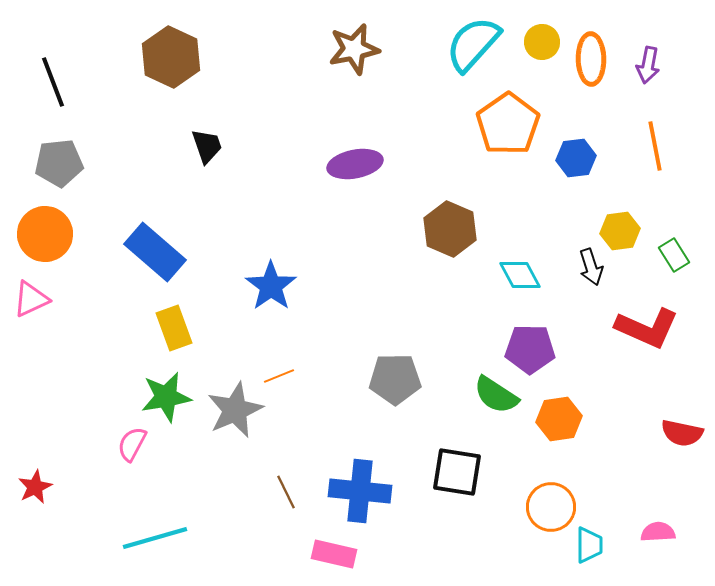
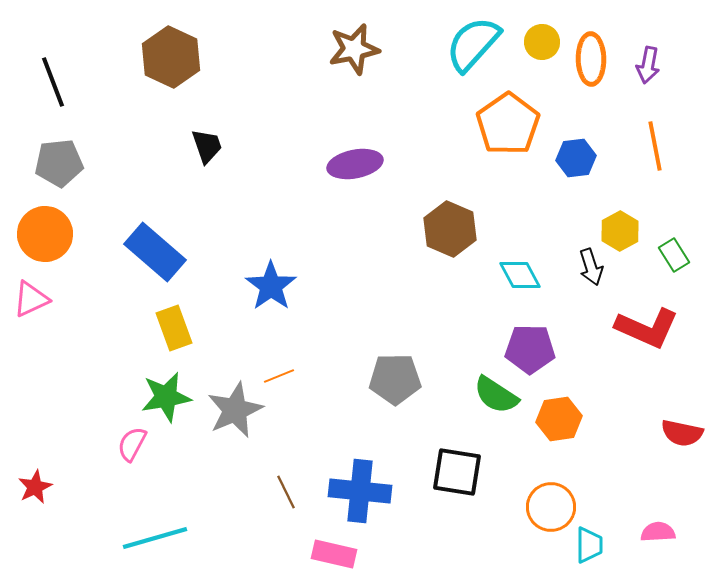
yellow hexagon at (620, 231): rotated 21 degrees counterclockwise
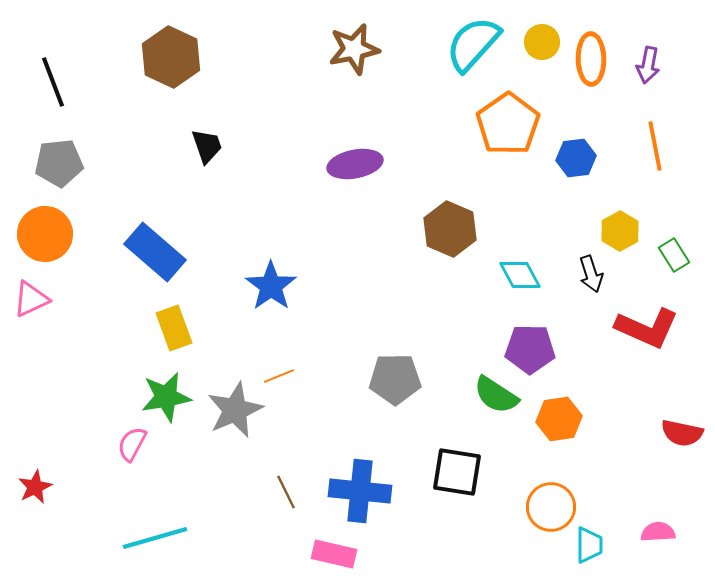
black arrow at (591, 267): moved 7 px down
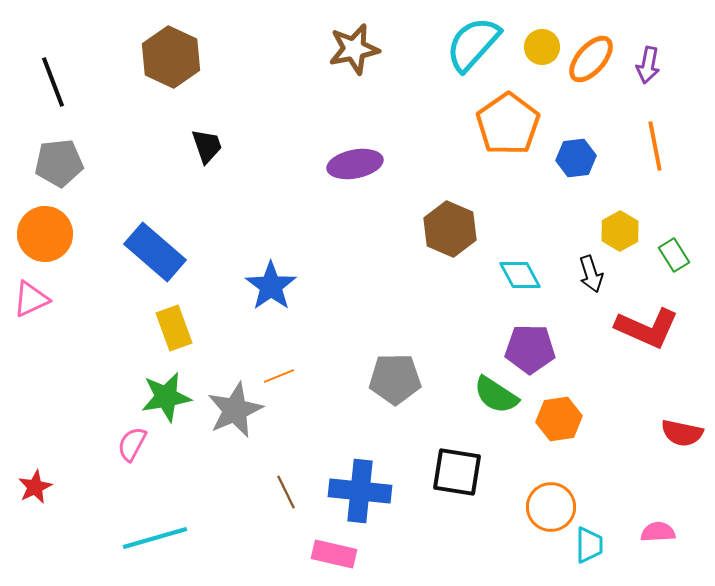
yellow circle at (542, 42): moved 5 px down
orange ellipse at (591, 59): rotated 42 degrees clockwise
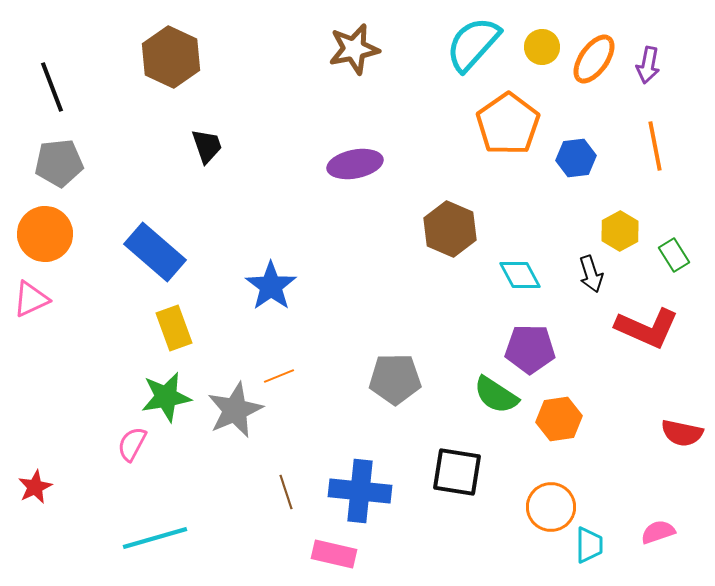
orange ellipse at (591, 59): moved 3 px right; rotated 6 degrees counterclockwise
black line at (53, 82): moved 1 px left, 5 px down
brown line at (286, 492): rotated 8 degrees clockwise
pink semicircle at (658, 532): rotated 16 degrees counterclockwise
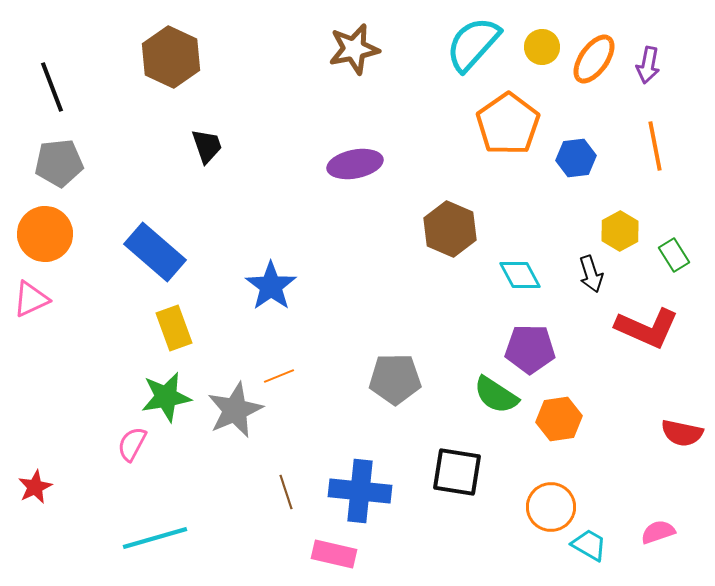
cyan trapezoid at (589, 545): rotated 60 degrees counterclockwise
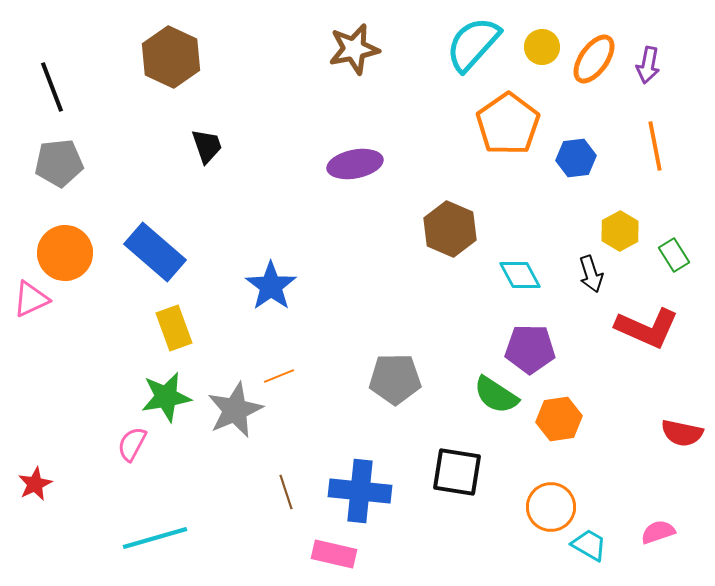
orange circle at (45, 234): moved 20 px right, 19 px down
red star at (35, 487): moved 3 px up
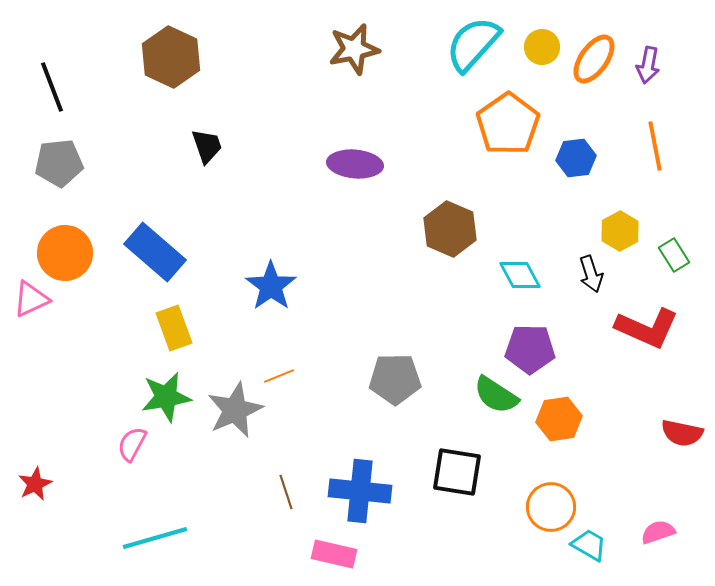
purple ellipse at (355, 164): rotated 16 degrees clockwise
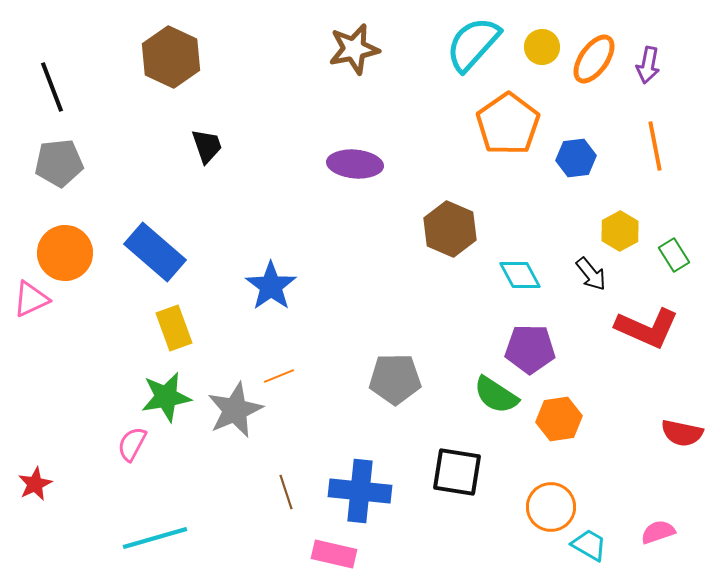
black arrow at (591, 274): rotated 21 degrees counterclockwise
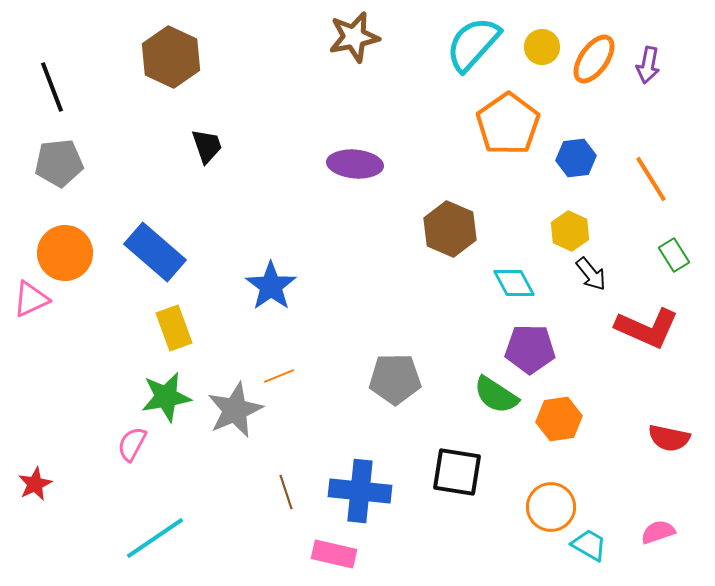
brown star at (354, 49): moved 12 px up
orange line at (655, 146): moved 4 px left, 33 px down; rotated 21 degrees counterclockwise
yellow hexagon at (620, 231): moved 50 px left; rotated 6 degrees counterclockwise
cyan diamond at (520, 275): moved 6 px left, 8 px down
red semicircle at (682, 433): moved 13 px left, 5 px down
cyan line at (155, 538): rotated 18 degrees counterclockwise
